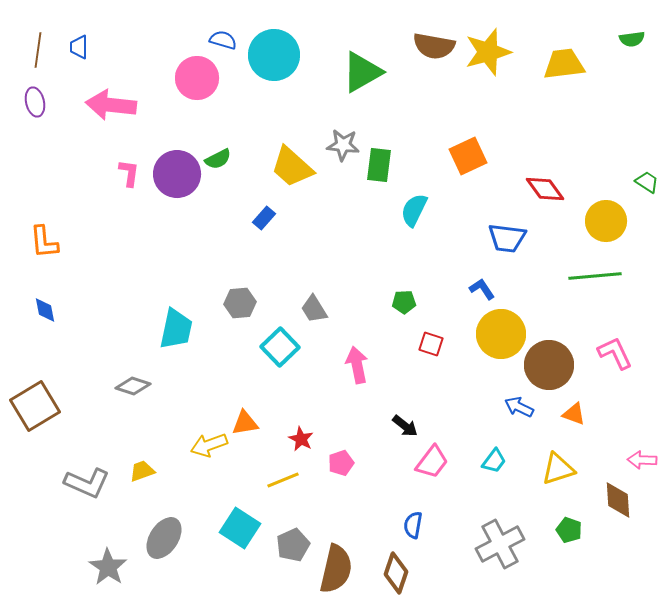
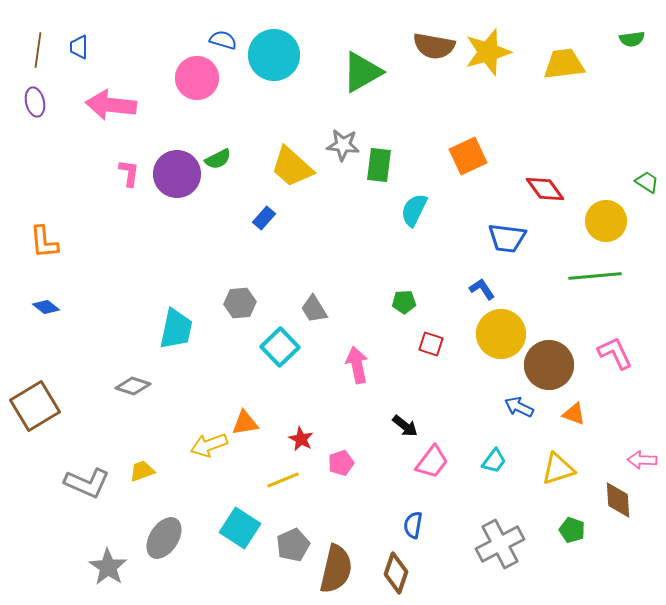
blue diamond at (45, 310): moved 1 px right, 3 px up; rotated 40 degrees counterclockwise
green pentagon at (569, 530): moved 3 px right
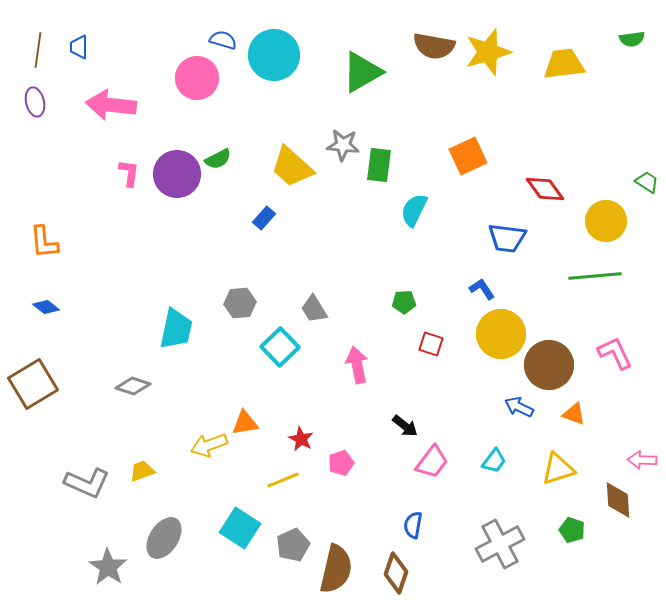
brown square at (35, 406): moved 2 px left, 22 px up
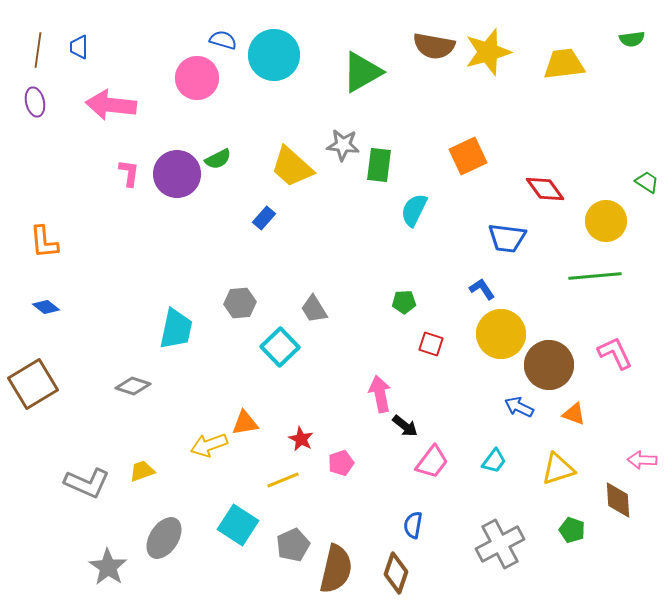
pink arrow at (357, 365): moved 23 px right, 29 px down
cyan square at (240, 528): moved 2 px left, 3 px up
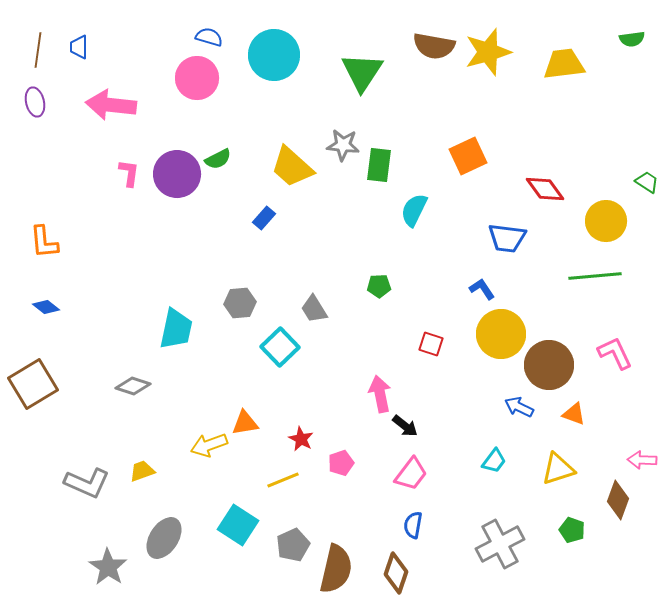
blue semicircle at (223, 40): moved 14 px left, 3 px up
green triangle at (362, 72): rotated 27 degrees counterclockwise
green pentagon at (404, 302): moved 25 px left, 16 px up
pink trapezoid at (432, 462): moved 21 px left, 12 px down
brown diamond at (618, 500): rotated 24 degrees clockwise
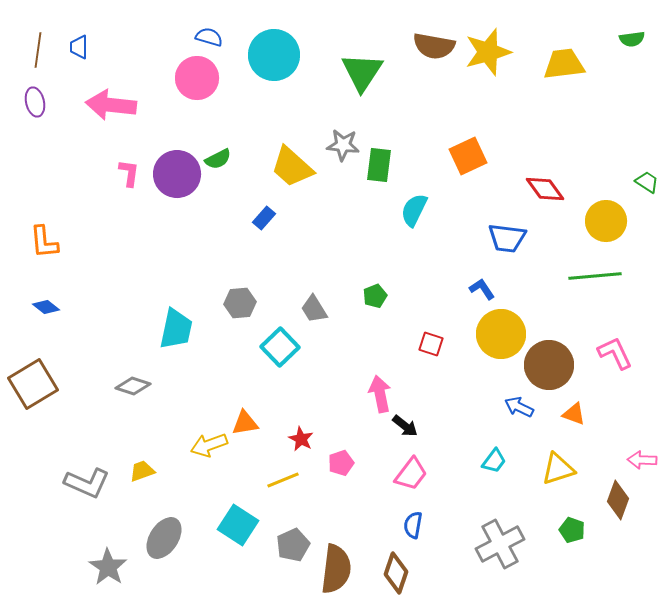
green pentagon at (379, 286): moved 4 px left, 10 px down; rotated 20 degrees counterclockwise
brown semicircle at (336, 569): rotated 6 degrees counterclockwise
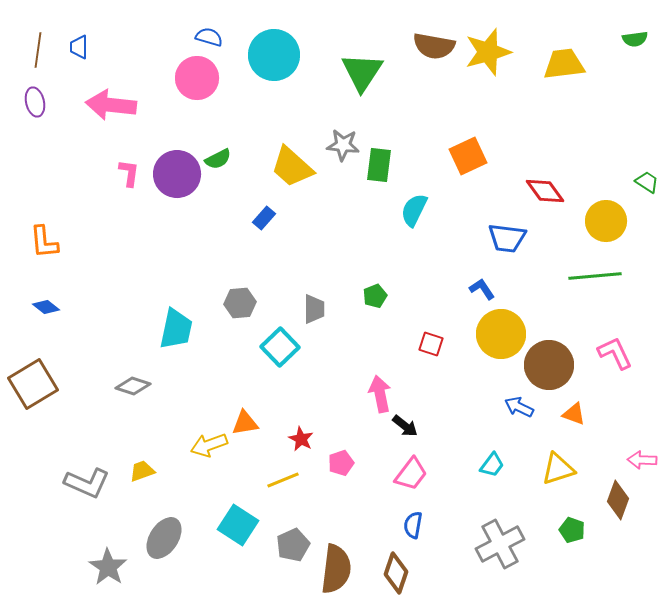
green semicircle at (632, 39): moved 3 px right
red diamond at (545, 189): moved 2 px down
gray trapezoid at (314, 309): rotated 148 degrees counterclockwise
cyan trapezoid at (494, 461): moved 2 px left, 4 px down
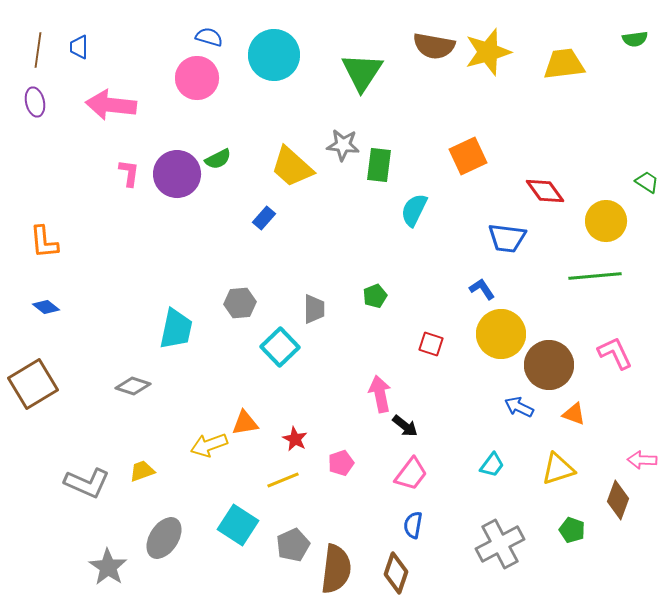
red star at (301, 439): moved 6 px left
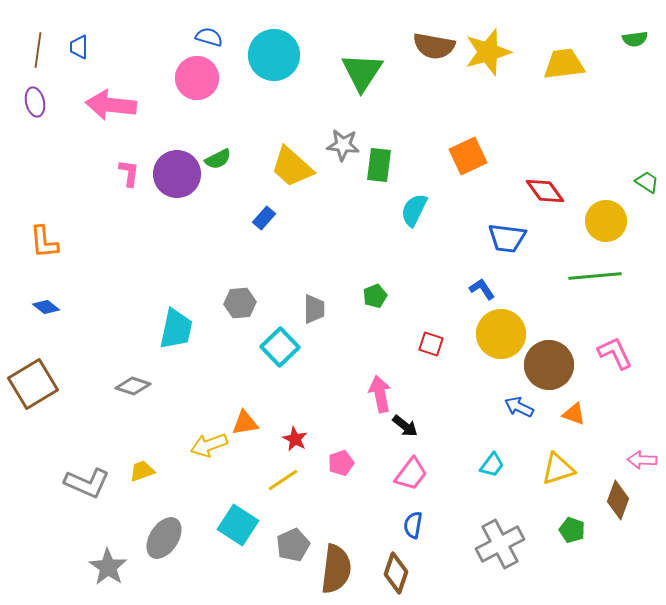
yellow line at (283, 480): rotated 12 degrees counterclockwise
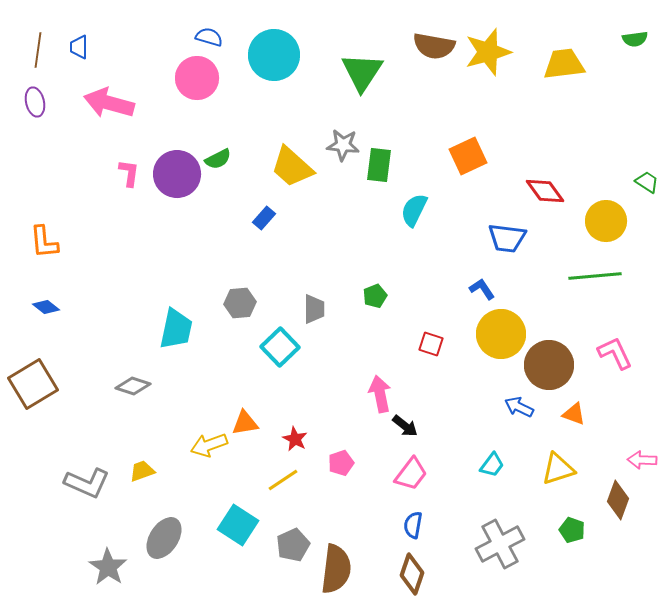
pink arrow at (111, 105): moved 2 px left, 2 px up; rotated 9 degrees clockwise
brown diamond at (396, 573): moved 16 px right, 1 px down
